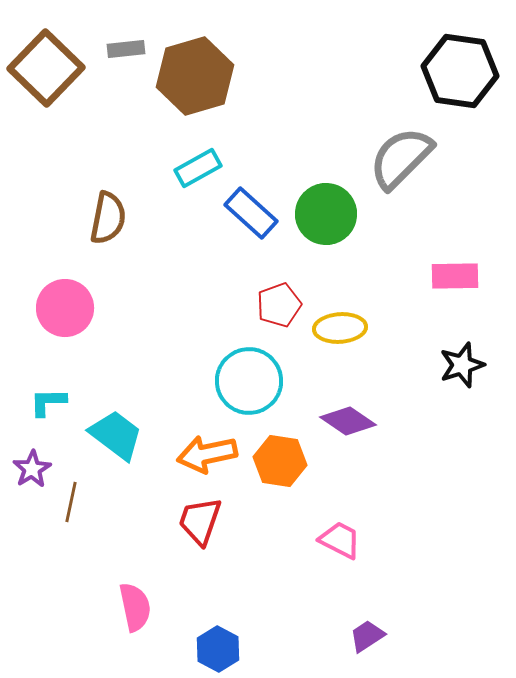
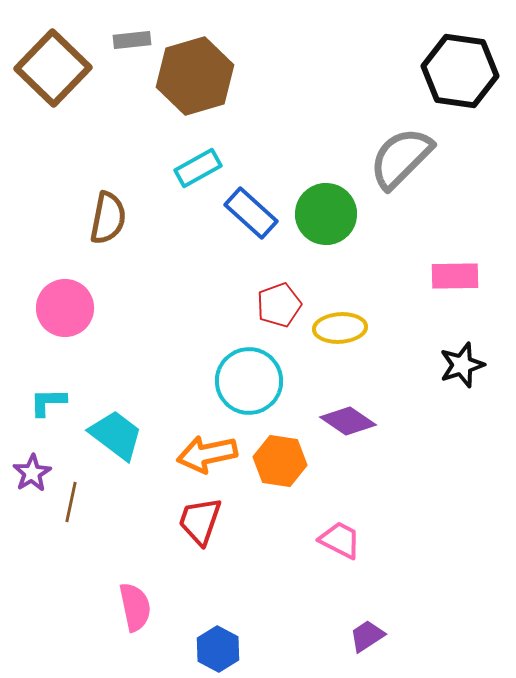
gray rectangle: moved 6 px right, 9 px up
brown square: moved 7 px right
purple star: moved 4 px down
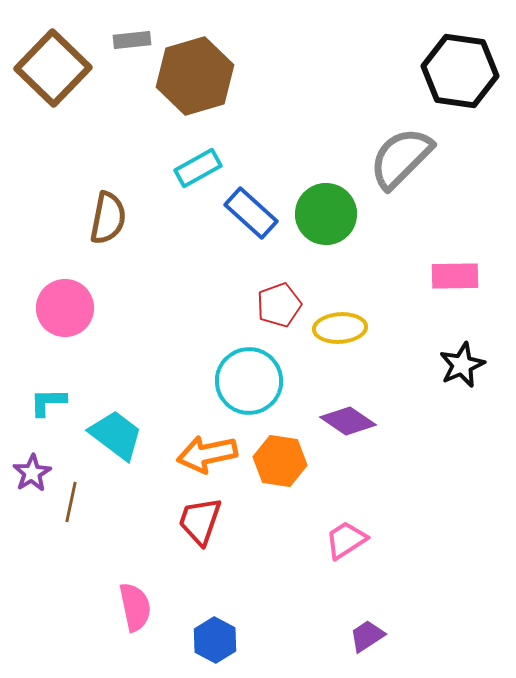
black star: rotated 6 degrees counterclockwise
pink trapezoid: moved 6 px right; rotated 60 degrees counterclockwise
blue hexagon: moved 3 px left, 9 px up
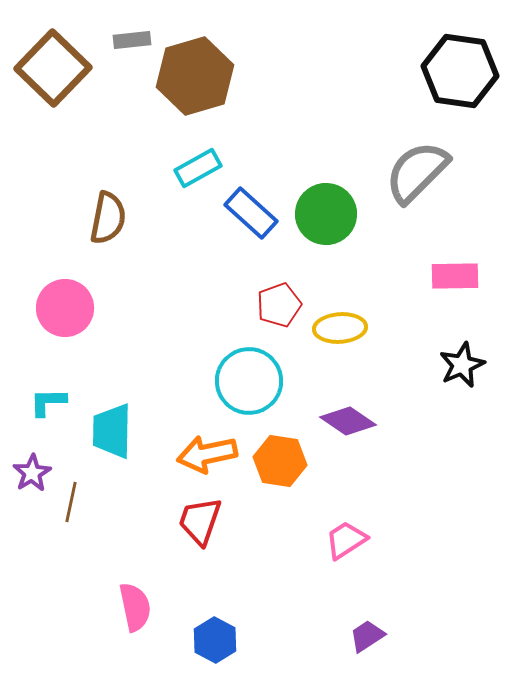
gray semicircle: moved 16 px right, 14 px down
cyan trapezoid: moved 4 px left, 4 px up; rotated 126 degrees counterclockwise
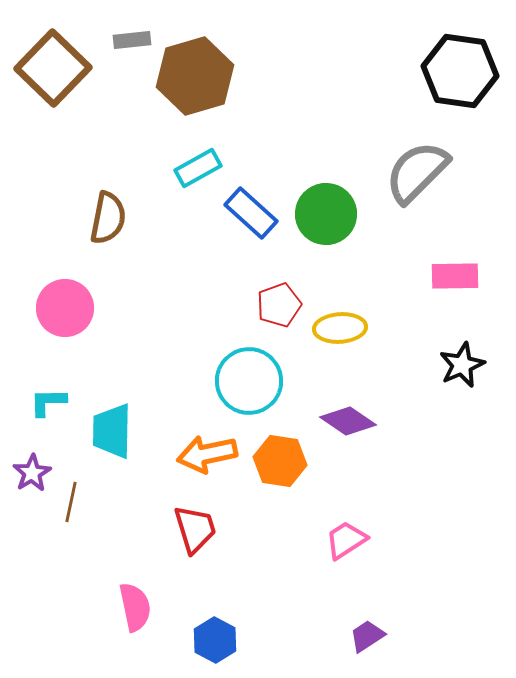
red trapezoid: moved 5 px left, 8 px down; rotated 144 degrees clockwise
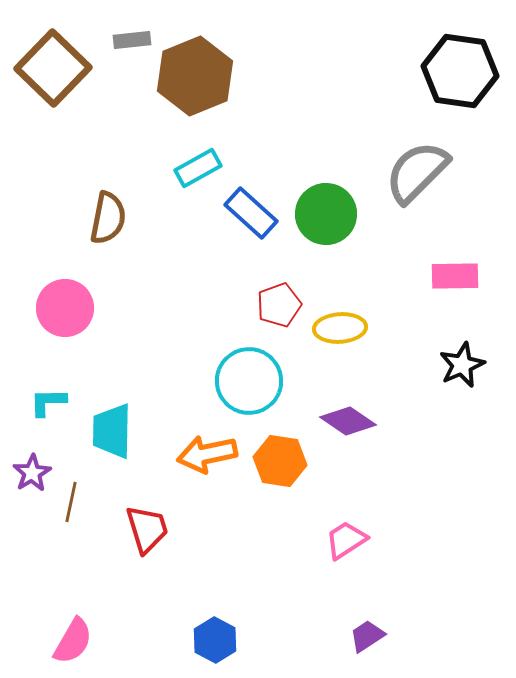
brown hexagon: rotated 6 degrees counterclockwise
red trapezoid: moved 48 px left
pink semicircle: moved 62 px left, 34 px down; rotated 42 degrees clockwise
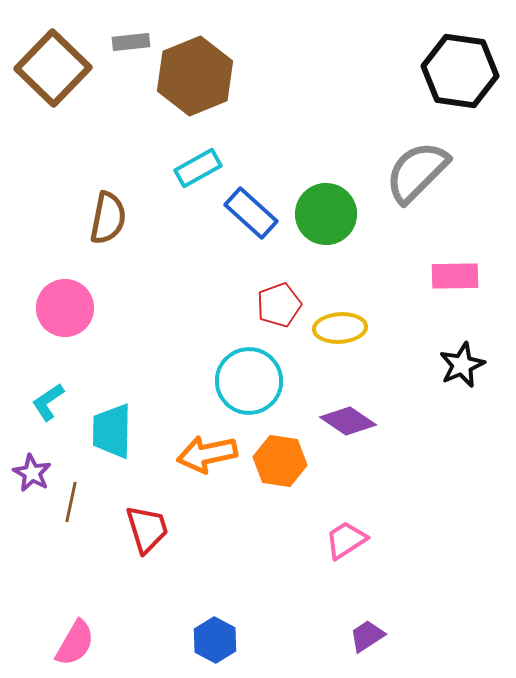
gray rectangle: moved 1 px left, 2 px down
cyan L-shape: rotated 33 degrees counterclockwise
purple star: rotated 12 degrees counterclockwise
pink semicircle: moved 2 px right, 2 px down
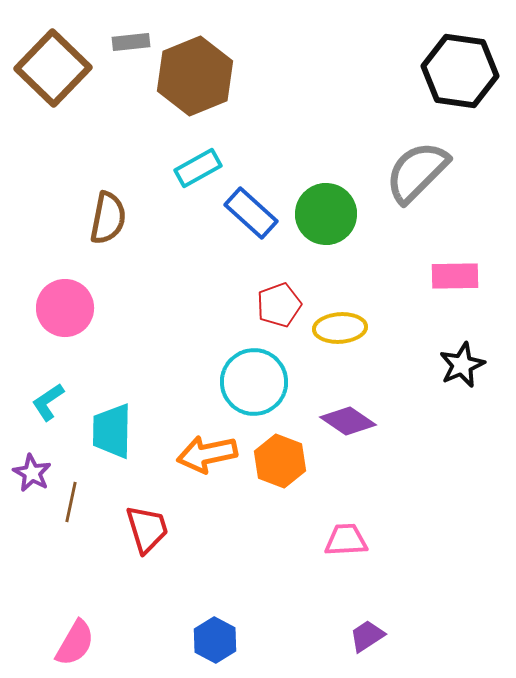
cyan circle: moved 5 px right, 1 px down
orange hexagon: rotated 12 degrees clockwise
pink trapezoid: rotated 30 degrees clockwise
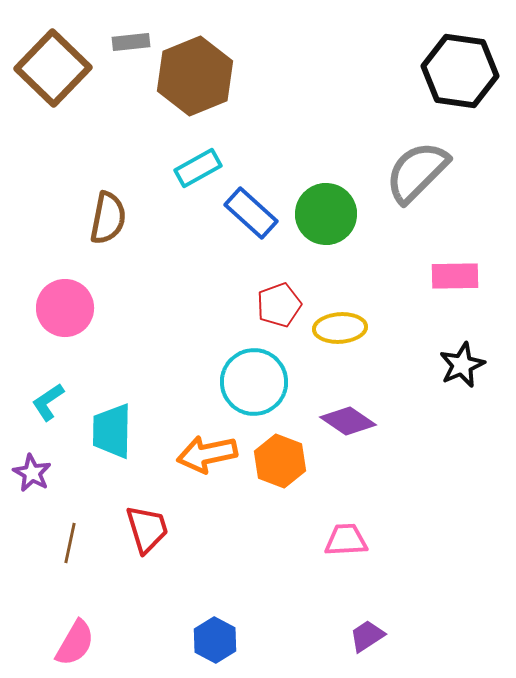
brown line: moved 1 px left, 41 px down
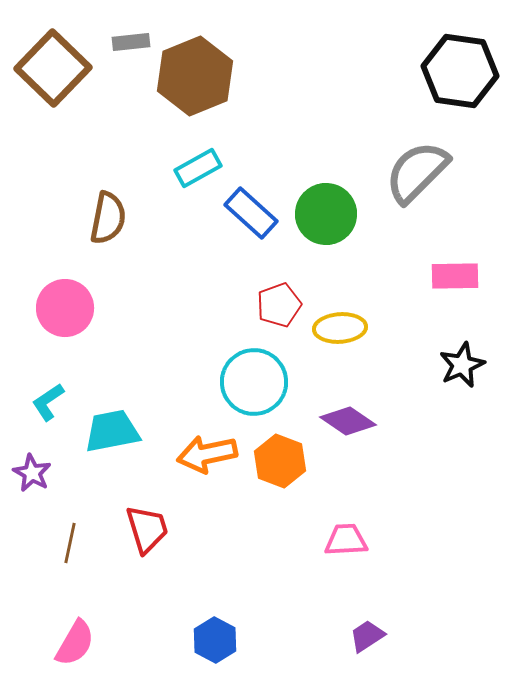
cyan trapezoid: rotated 78 degrees clockwise
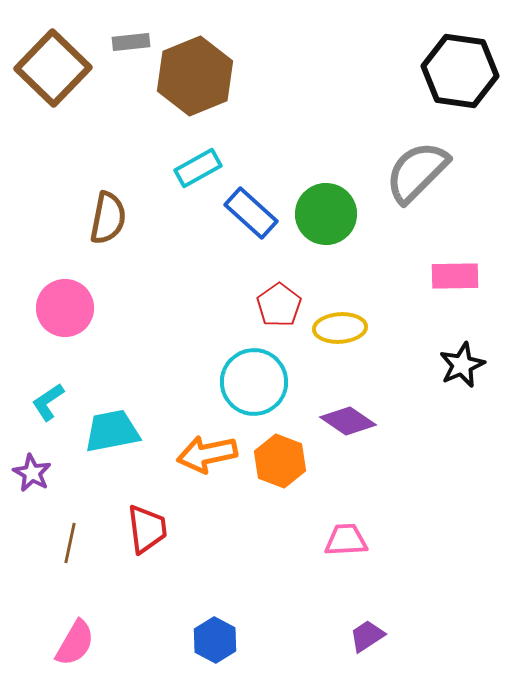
red pentagon: rotated 15 degrees counterclockwise
red trapezoid: rotated 10 degrees clockwise
